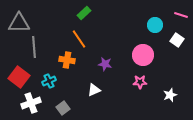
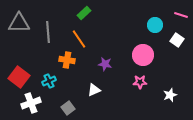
gray line: moved 14 px right, 15 px up
gray square: moved 5 px right
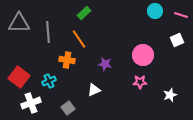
cyan circle: moved 14 px up
white square: rotated 32 degrees clockwise
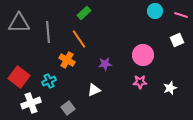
orange cross: rotated 21 degrees clockwise
purple star: rotated 16 degrees counterclockwise
white star: moved 7 px up
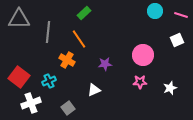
gray triangle: moved 4 px up
gray line: rotated 10 degrees clockwise
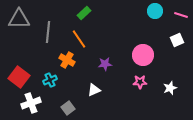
cyan cross: moved 1 px right, 1 px up
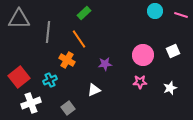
white square: moved 4 px left, 11 px down
red square: rotated 15 degrees clockwise
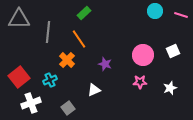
orange cross: rotated 14 degrees clockwise
purple star: rotated 24 degrees clockwise
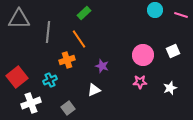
cyan circle: moved 1 px up
orange cross: rotated 28 degrees clockwise
purple star: moved 3 px left, 2 px down
red square: moved 2 px left
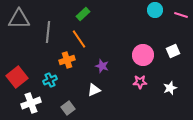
green rectangle: moved 1 px left, 1 px down
